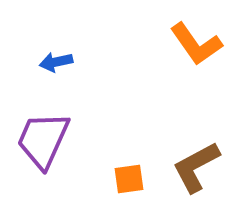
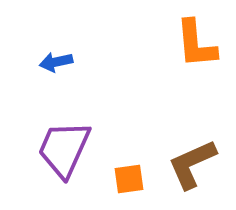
orange L-shape: rotated 30 degrees clockwise
purple trapezoid: moved 21 px right, 9 px down
brown L-shape: moved 4 px left, 3 px up; rotated 4 degrees clockwise
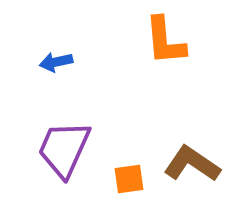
orange L-shape: moved 31 px left, 3 px up
brown L-shape: rotated 58 degrees clockwise
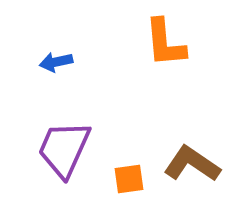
orange L-shape: moved 2 px down
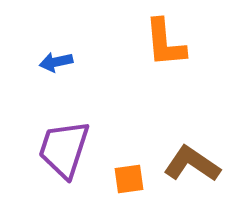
purple trapezoid: rotated 6 degrees counterclockwise
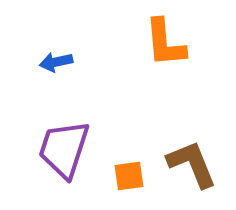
brown L-shape: rotated 34 degrees clockwise
orange square: moved 3 px up
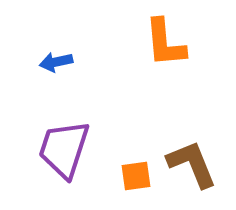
orange square: moved 7 px right
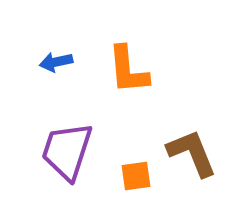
orange L-shape: moved 37 px left, 27 px down
purple trapezoid: moved 3 px right, 2 px down
brown L-shape: moved 11 px up
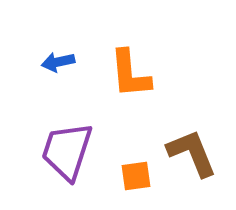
blue arrow: moved 2 px right
orange L-shape: moved 2 px right, 4 px down
